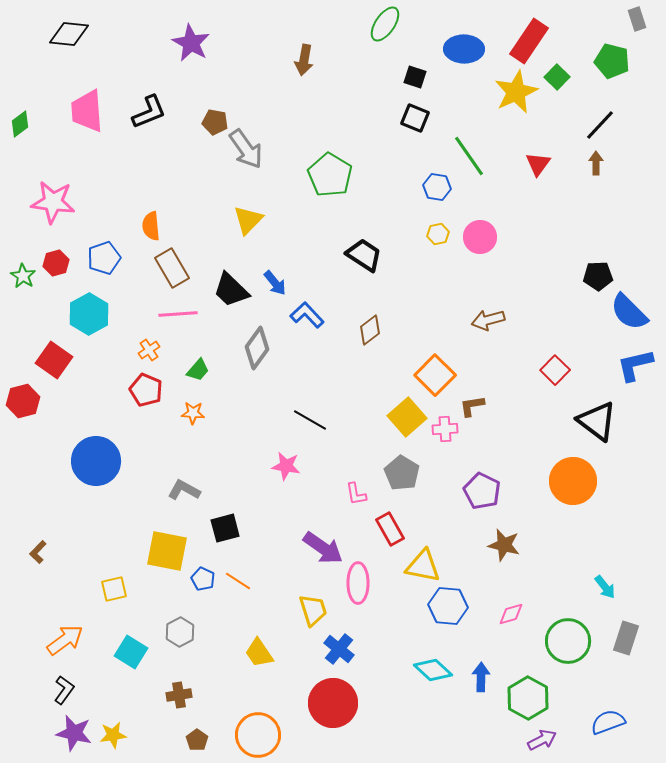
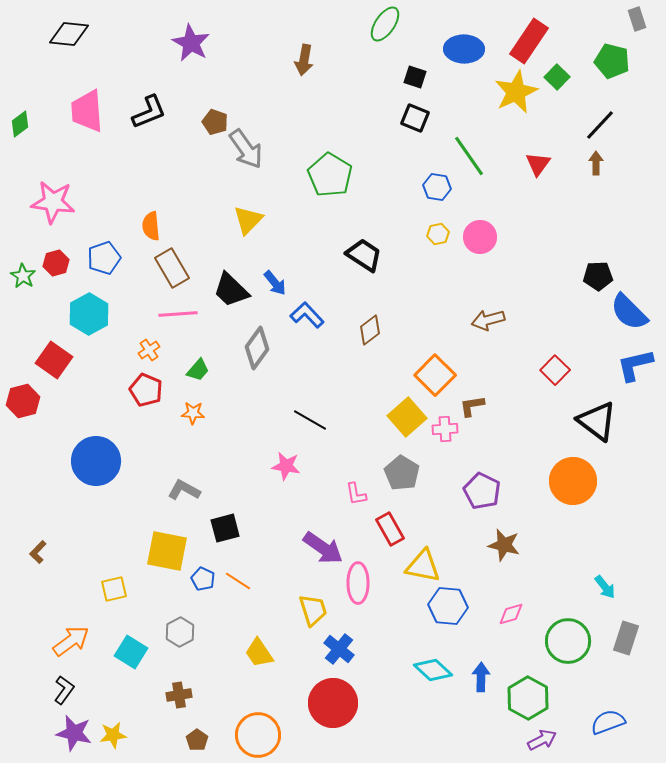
brown pentagon at (215, 122): rotated 10 degrees clockwise
orange arrow at (65, 640): moved 6 px right, 1 px down
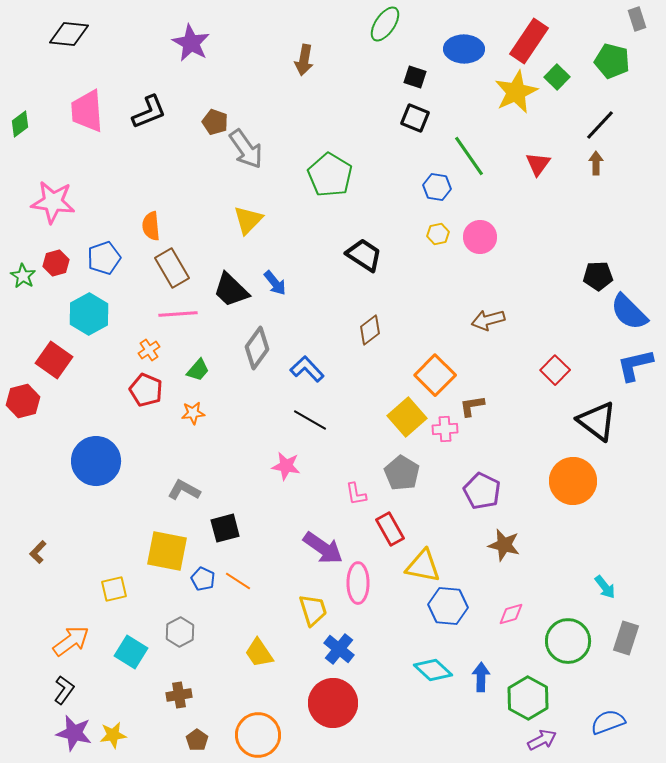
blue L-shape at (307, 315): moved 54 px down
orange star at (193, 413): rotated 10 degrees counterclockwise
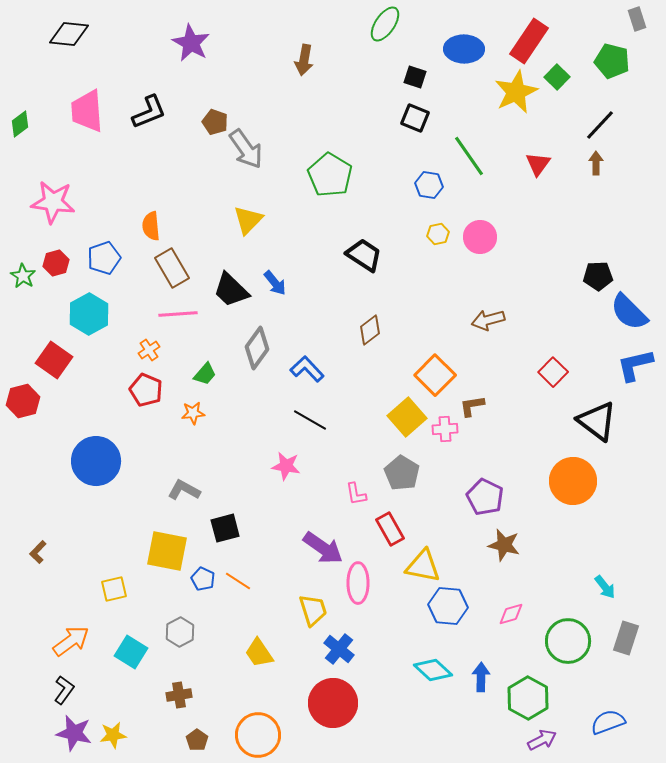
blue hexagon at (437, 187): moved 8 px left, 2 px up
green trapezoid at (198, 370): moved 7 px right, 4 px down
red square at (555, 370): moved 2 px left, 2 px down
purple pentagon at (482, 491): moved 3 px right, 6 px down
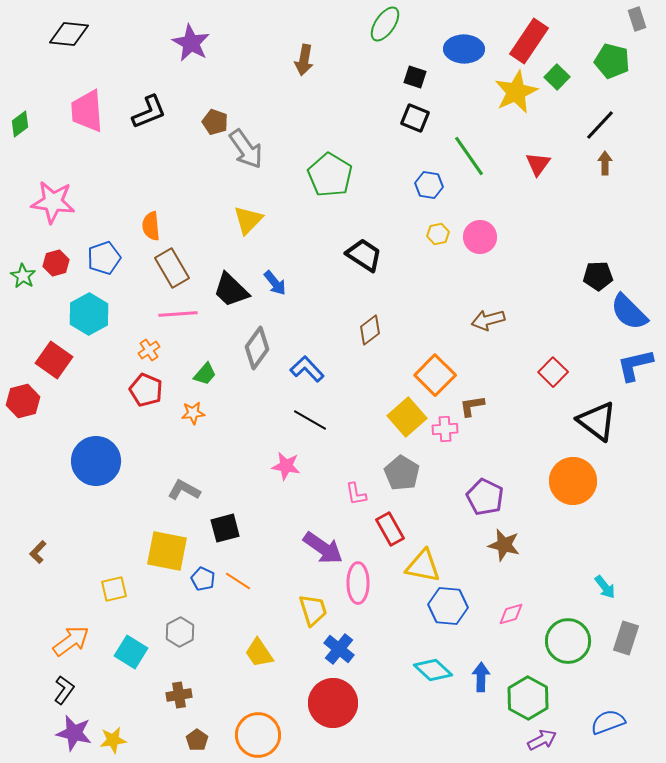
brown arrow at (596, 163): moved 9 px right
yellow star at (113, 735): moved 5 px down
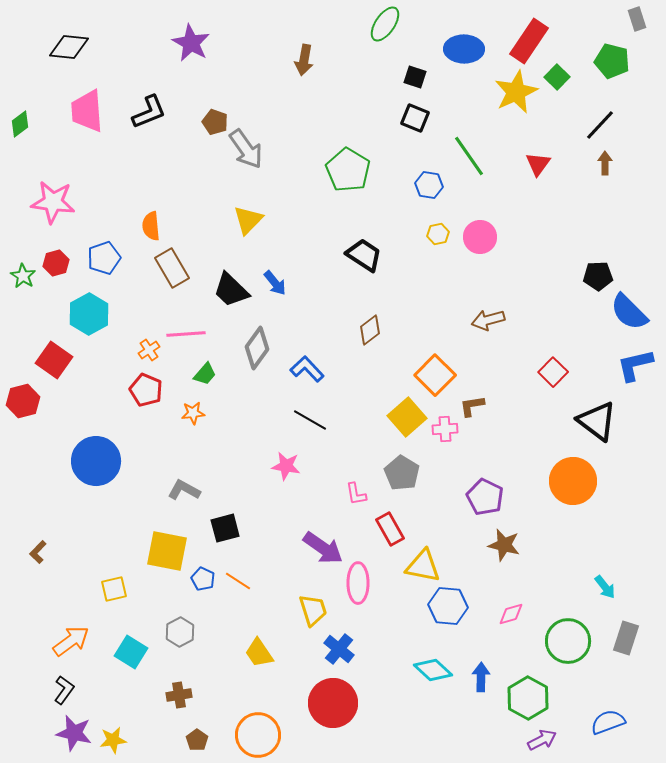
black diamond at (69, 34): moved 13 px down
green pentagon at (330, 175): moved 18 px right, 5 px up
pink line at (178, 314): moved 8 px right, 20 px down
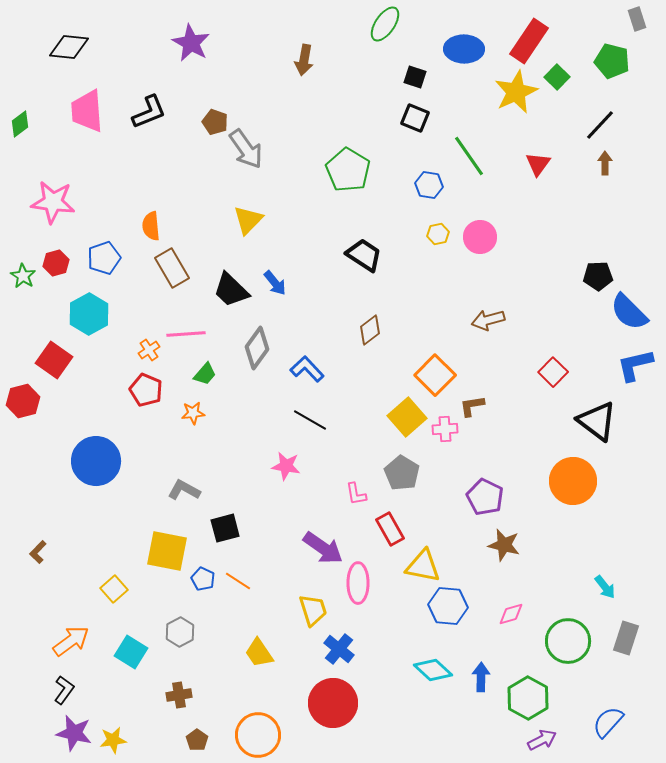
yellow square at (114, 589): rotated 28 degrees counterclockwise
blue semicircle at (608, 722): rotated 28 degrees counterclockwise
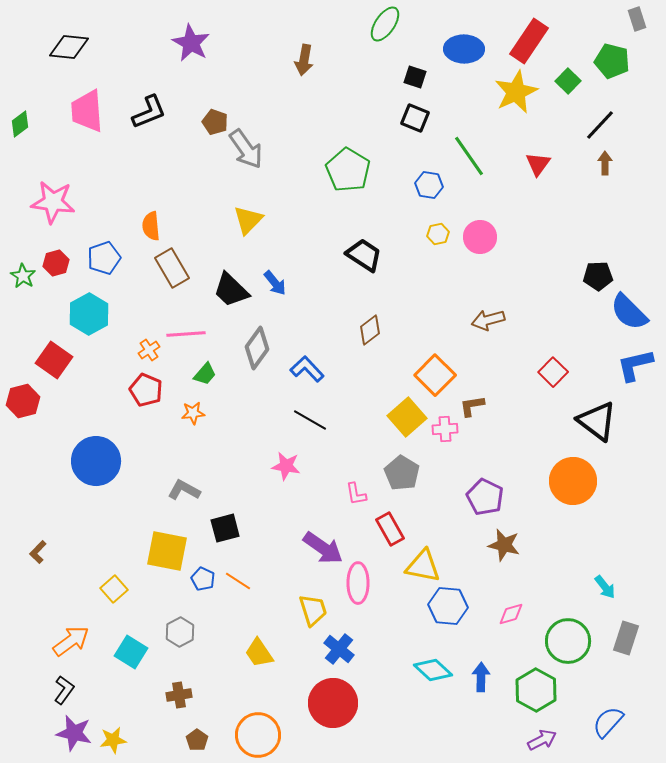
green square at (557, 77): moved 11 px right, 4 px down
green hexagon at (528, 698): moved 8 px right, 8 px up
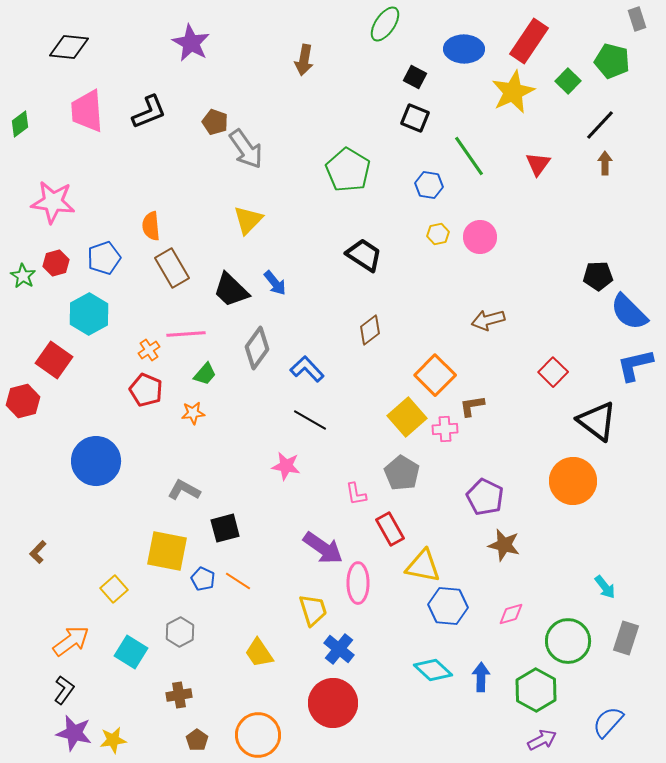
black square at (415, 77): rotated 10 degrees clockwise
yellow star at (516, 92): moved 3 px left
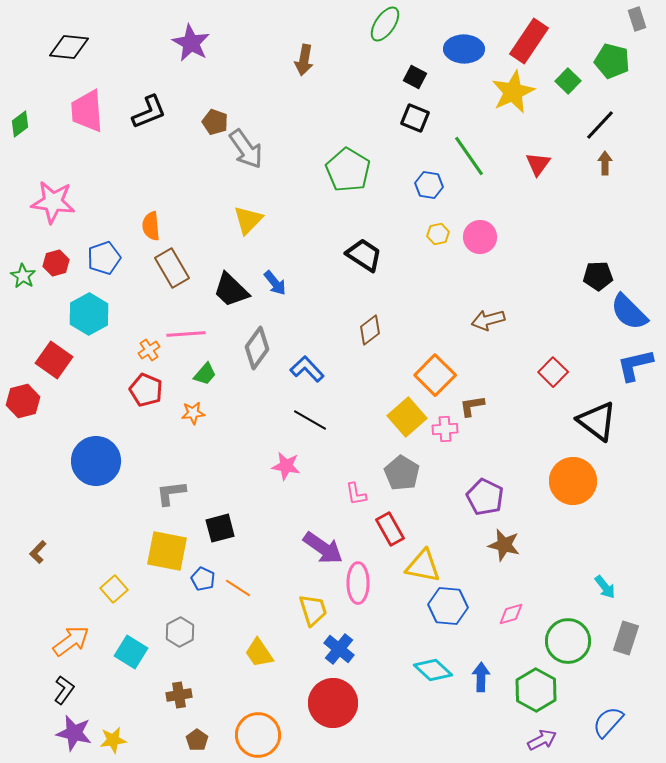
gray L-shape at (184, 490): moved 13 px left, 3 px down; rotated 36 degrees counterclockwise
black square at (225, 528): moved 5 px left
orange line at (238, 581): moved 7 px down
